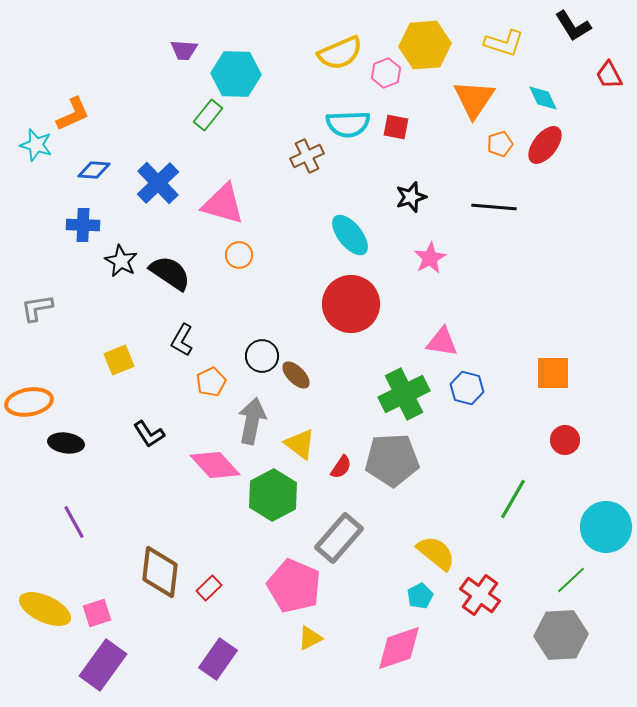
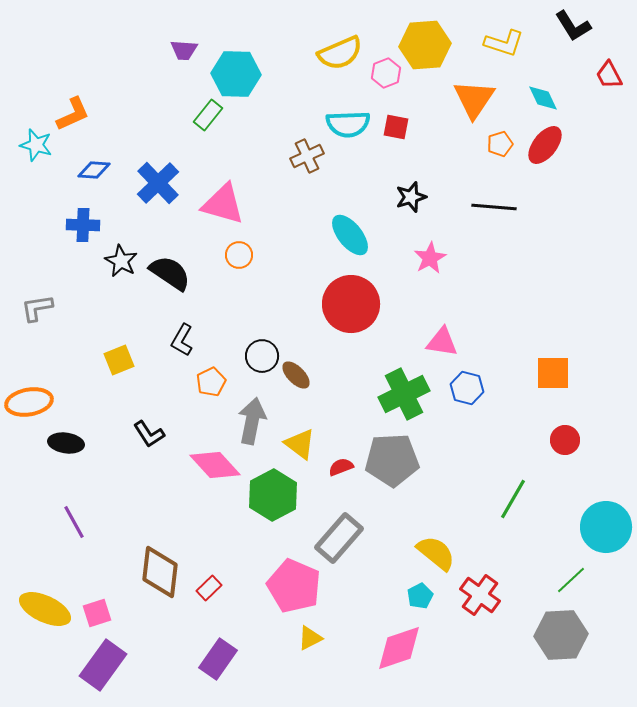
red semicircle at (341, 467): rotated 145 degrees counterclockwise
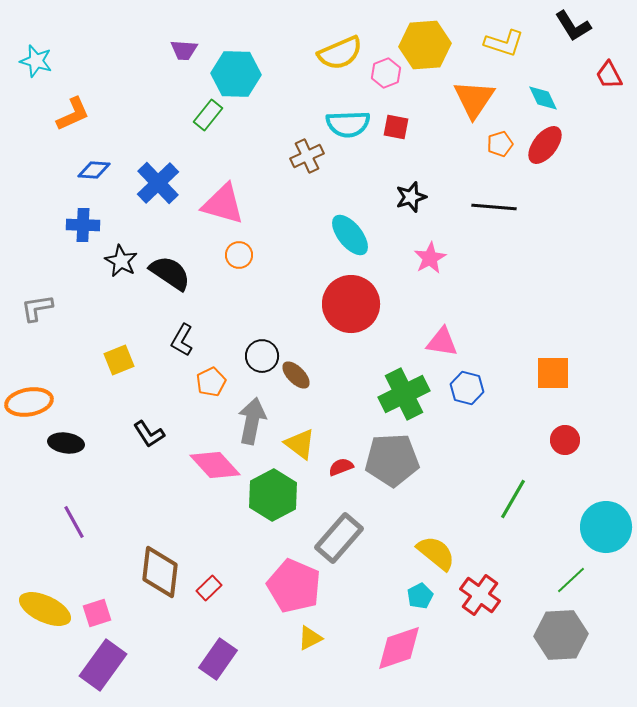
cyan star at (36, 145): moved 84 px up
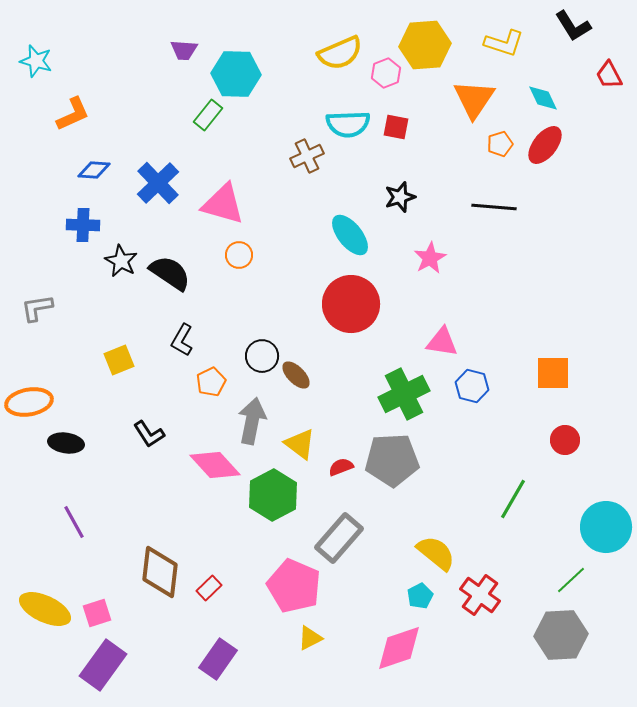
black star at (411, 197): moved 11 px left
blue hexagon at (467, 388): moved 5 px right, 2 px up
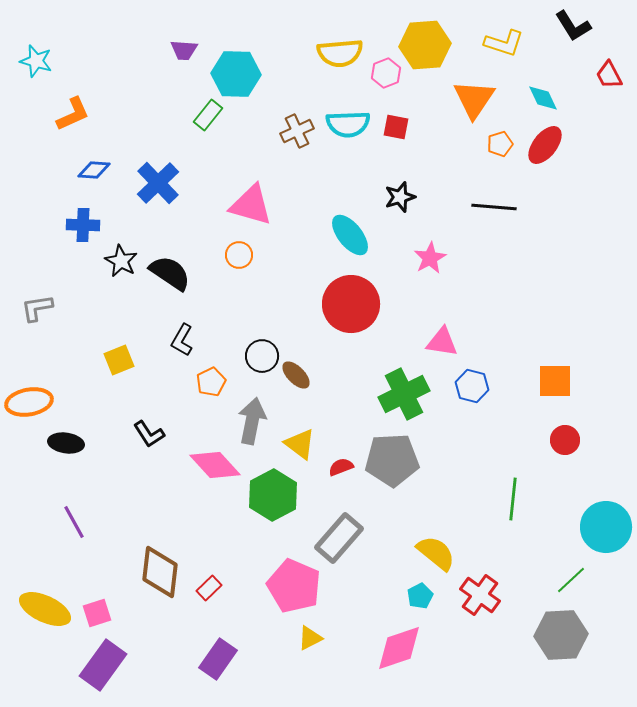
yellow semicircle at (340, 53): rotated 18 degrees clockwise
brown cross at (307, 156): moved 10 px left, 25 px up
pink triangle at (223, 204): moved 28 px right, 1 px down
orange square at (553, 373): moved 2 px right, 8 px down
green line at (513, 499): rotated 24 degrees counterclockwise
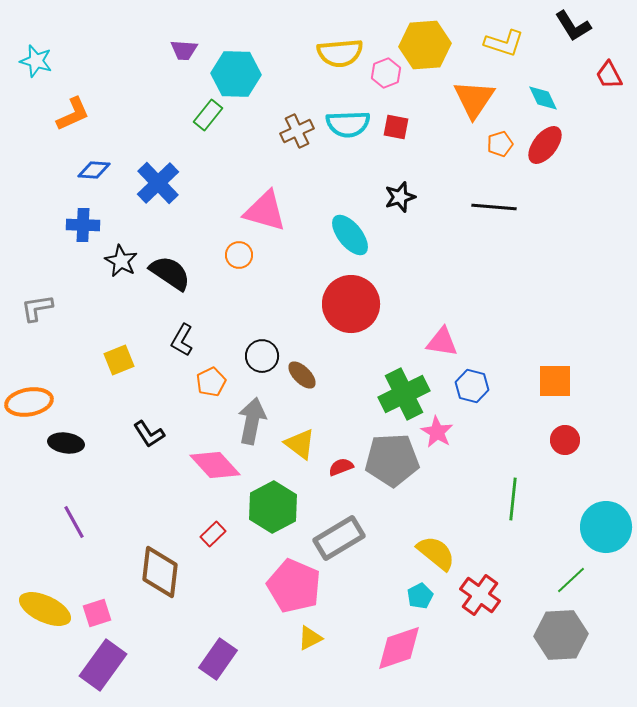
pink triangle at (251, 205): moved 14 px right, 6 px down
pink star at (430, 258): moved 7 px right, 174 px down; rotated 12 degrees counterclockwise
brown ellipse at (296, 375): moved 6 px right
green hexagon at (273, 495): moved 12 px down
gray rectangle at (339, 538): rotated 18 degrees clockwise
red rectangle at (209, 588): moved 4 px right, 54 px up
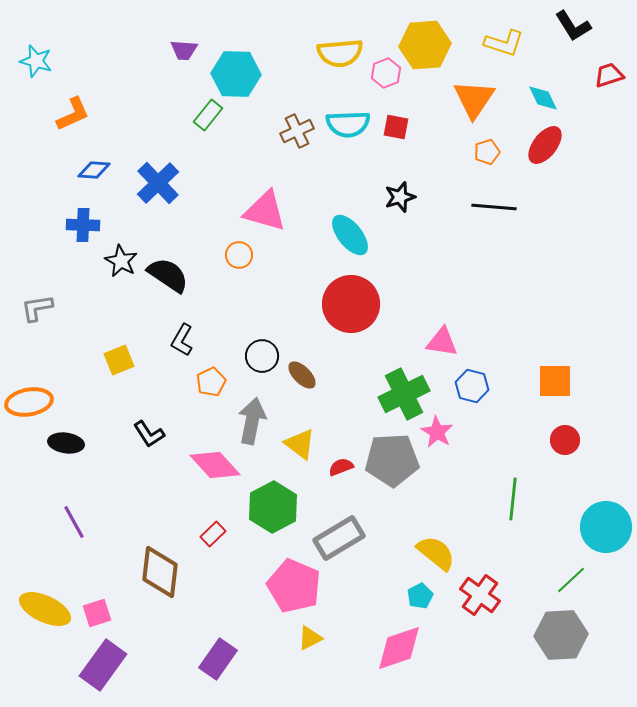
red trapezoid at (609, 75): rotated 100 degrees clockwise
orange pentagon at (500, 144): moved 13 px left, 8 px down
black semicircle at (170, 273): moved 2 px left, 2 px down
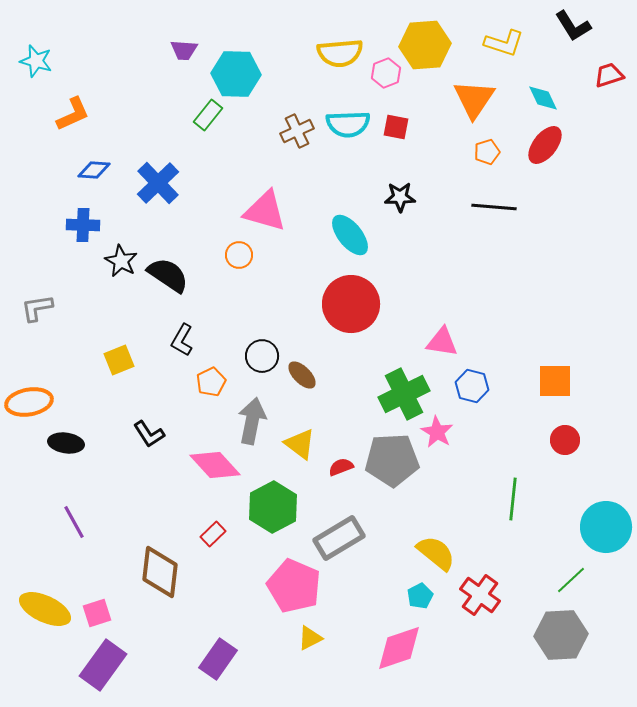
black star at (400, 197): rotated 16 degrees clockwise
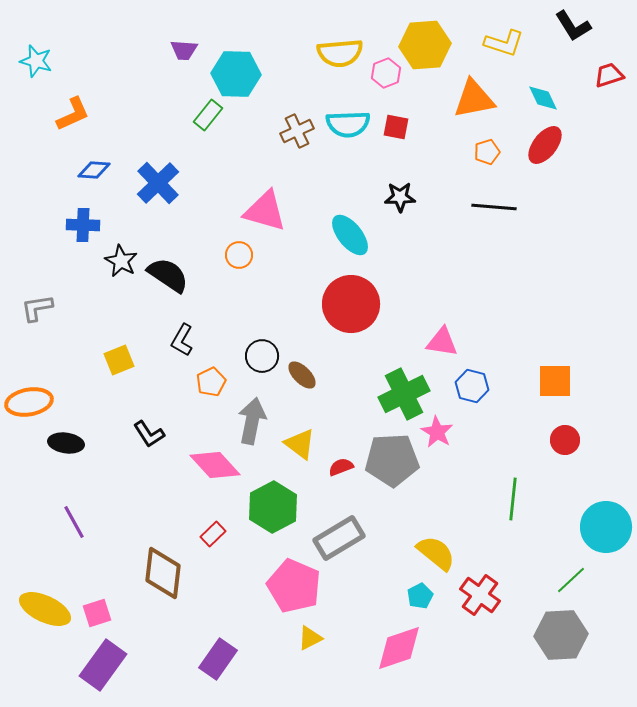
orange triangle at (474, 99): rotated 45 degrees clockwise
brown diamond at (160, 572): moved 3 px right, 1 px down
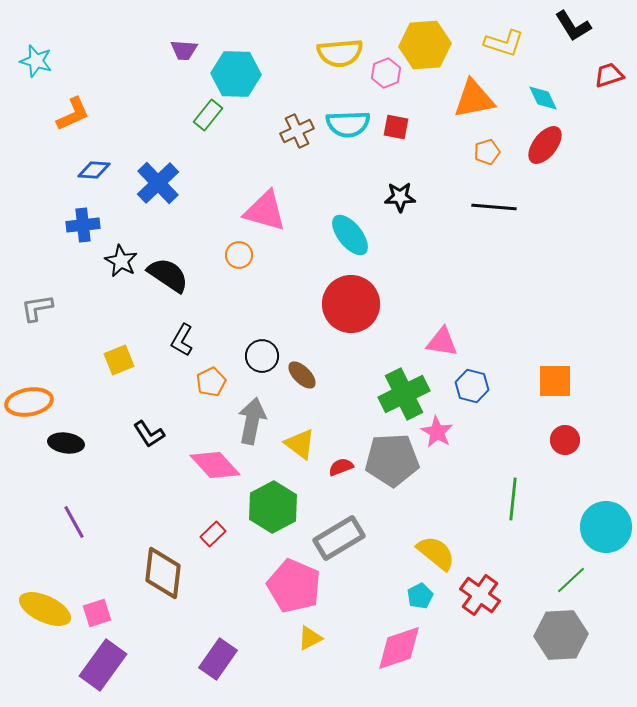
blue cross at (83, 225): rotated 8 degrees counterclockwise
